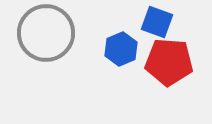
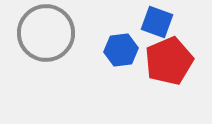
blue hexagon: moved 1 px down; rotated 16 degrees clockwise
red pentagon: moved 1 px up; rotated 27 degrees counterclockwise
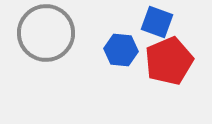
blue hexagon: rotated 12 degrees clockwise
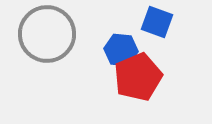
gray circle: moved 1 px right, 1 px down
red pentagon: moved 31 px left, 16 px down
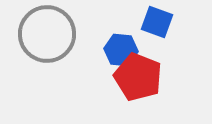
red pentagon: rotated 27 degrees counterclockwise
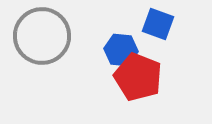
blue square: moved 1 px right, 2 px down
gray circle: moved 5 px left, 2 px down
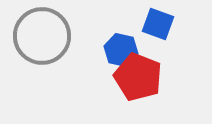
blue hexagon: rotated 8 degrees clockwise
